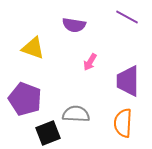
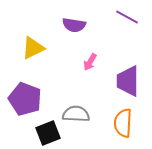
yellow triangle: rotated 45 degrees counterclockwise
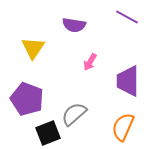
yellow triangle: rotated 30 degrees counterclockwise
purple pentagon: moved 2 px right
gray semicircle: moved 2 px left; rotated 44 degrees counterclockwise
orange semicircle: moved 4 px down; rotated 20 degrees clockwise
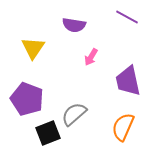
pink arrow: moved 1 px right, 5 px up
purple trapezoid: rotated 12 degrees counterclockwise
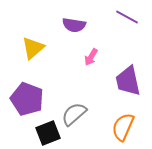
yellow triangle: rotated 15 degrees clockwise
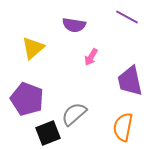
purple trapezoid: moved 2 px right
orange semicircle: rotated 12 degrees counterclockwise
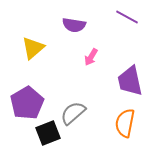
purple pentagon: moved 4 px down; rotated 20 degrees clockwise
gray semicircle: moved 1 px left, 1 px up
orange semicircle: moved 2 px right, 4 px up
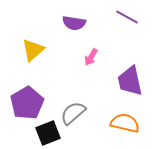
purple semicircle: moved 2 px up
yellow triangle: moved 2 px down
orange semicircle: rotated 92 degrees clockwise
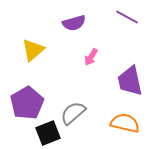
purple semicircle: rotated 25 degrees counterclockwise
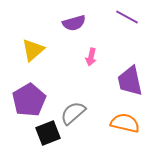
pink arrow: rotated 18 degrees counterclockwise
purple pentagon: moved 2 px right, 3 px up
